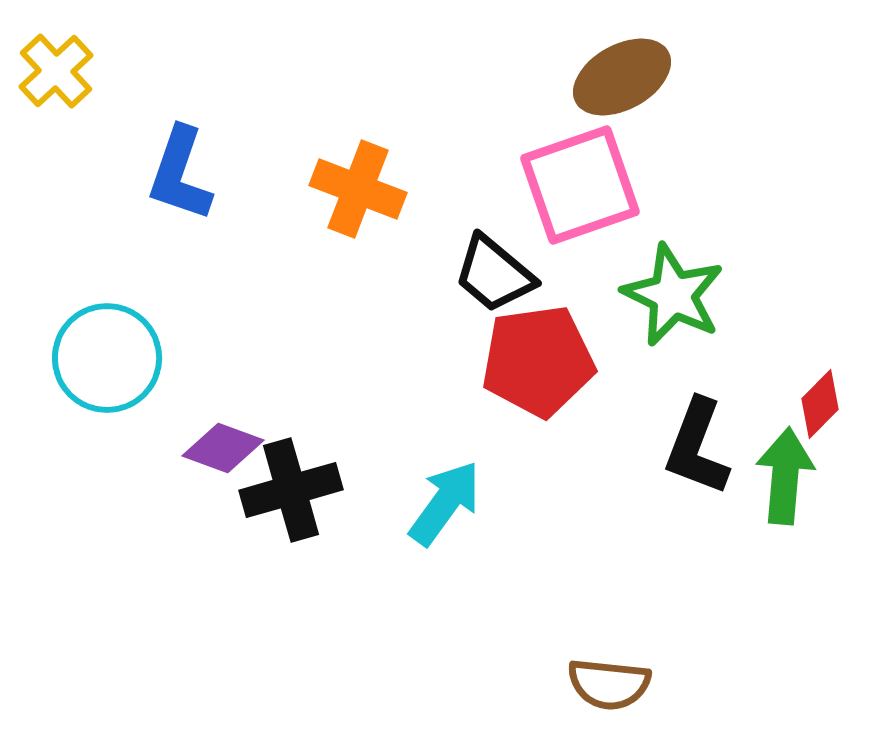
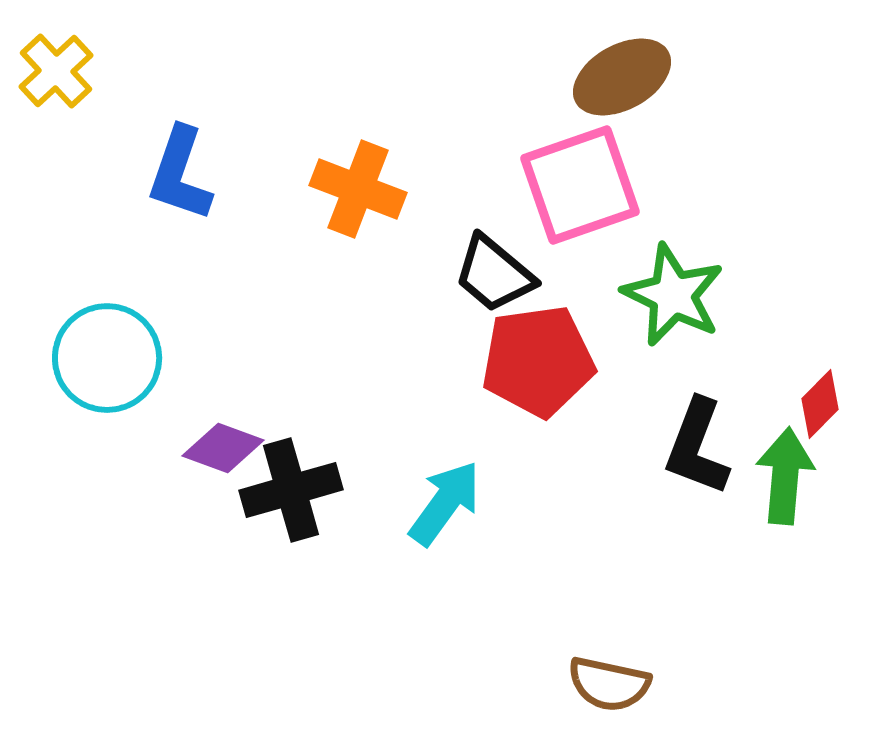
brown semicircle: rotated 6 degrees clockwise
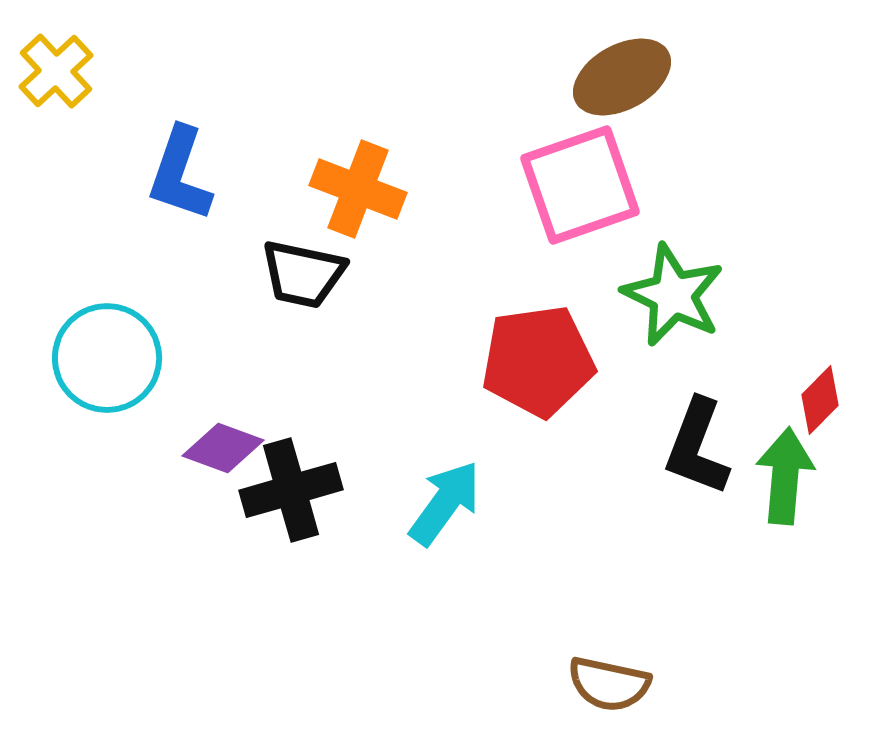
black trapezoid: moved 191 px left; rotated 28 degrees counterclockwise
red diamond: moved 4 px up
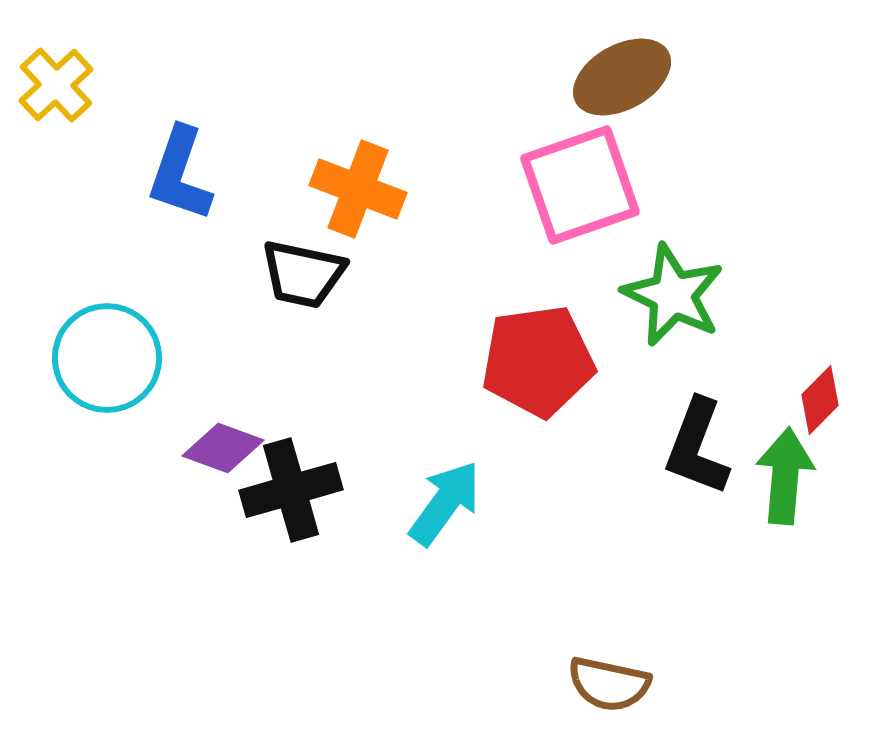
yellow cross: moved 14 px down
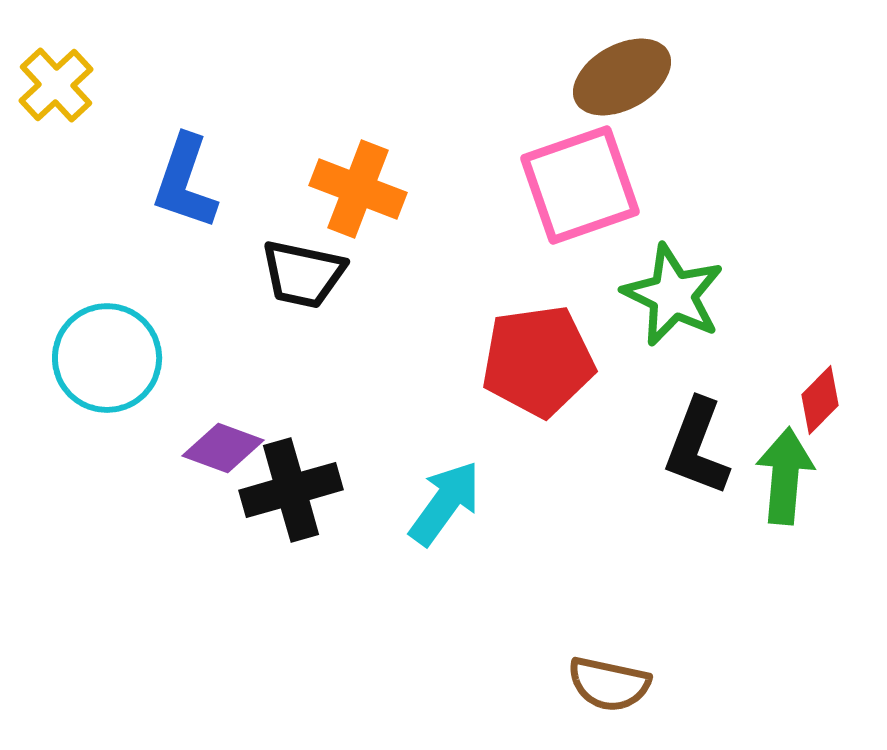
blue L-shape: moved 5 px right, 8 px down
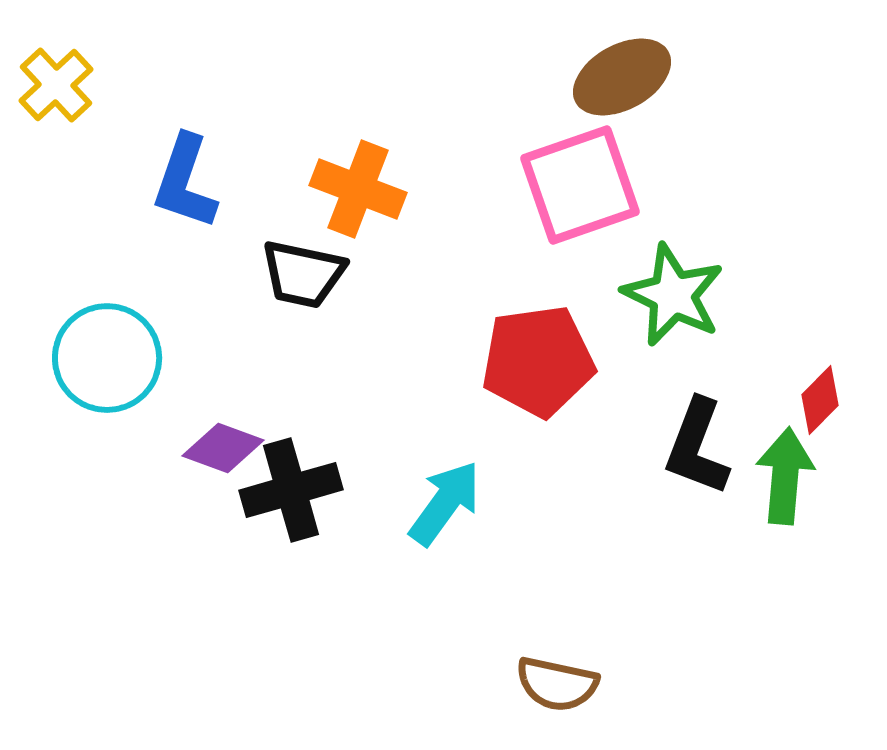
brown semicircle: moved 52 px left
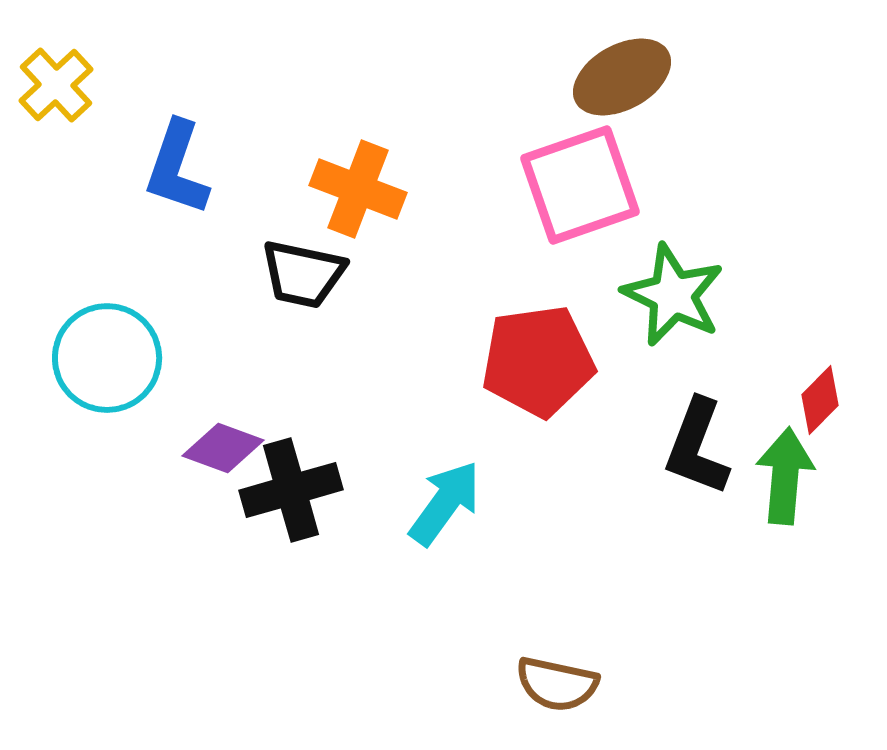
blue L-shape: moved 8 px left, 14 px up
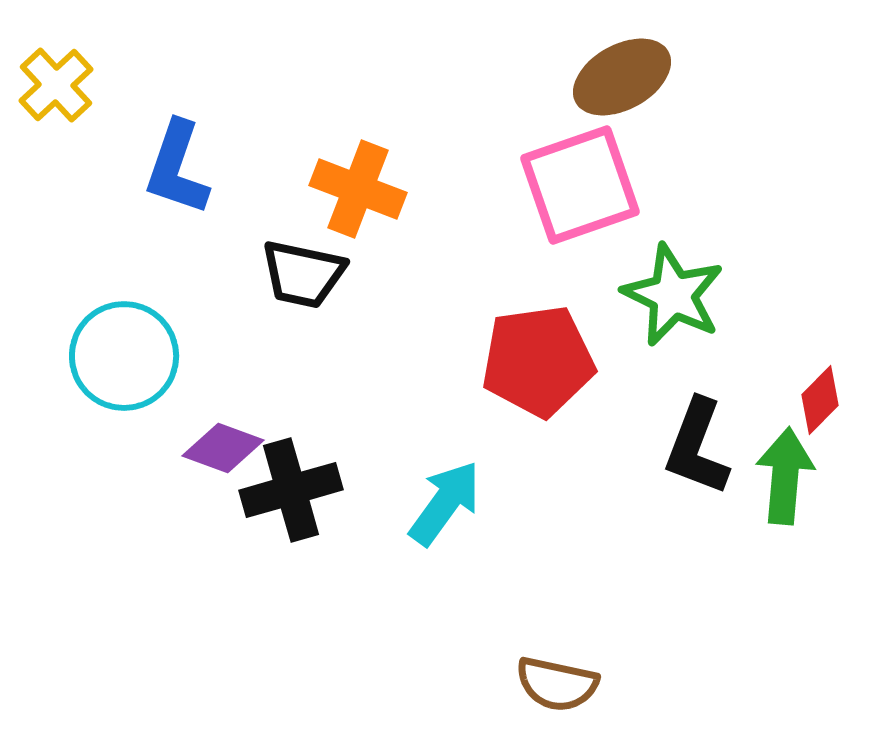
cyan circle: moved 17 px right, 2 px up
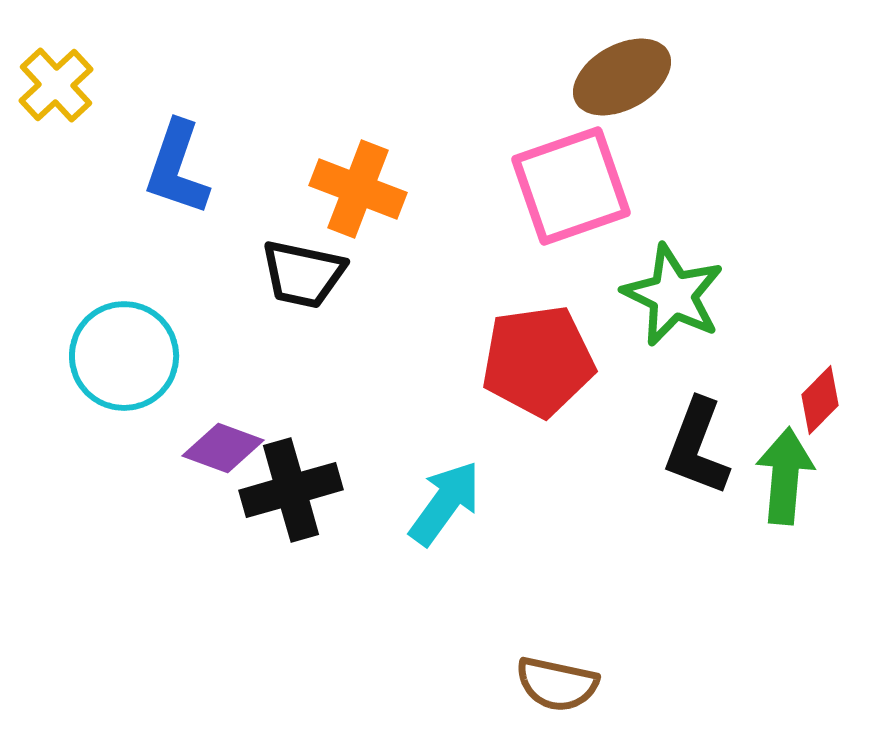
pink square: moved 9 px left, 1 px down
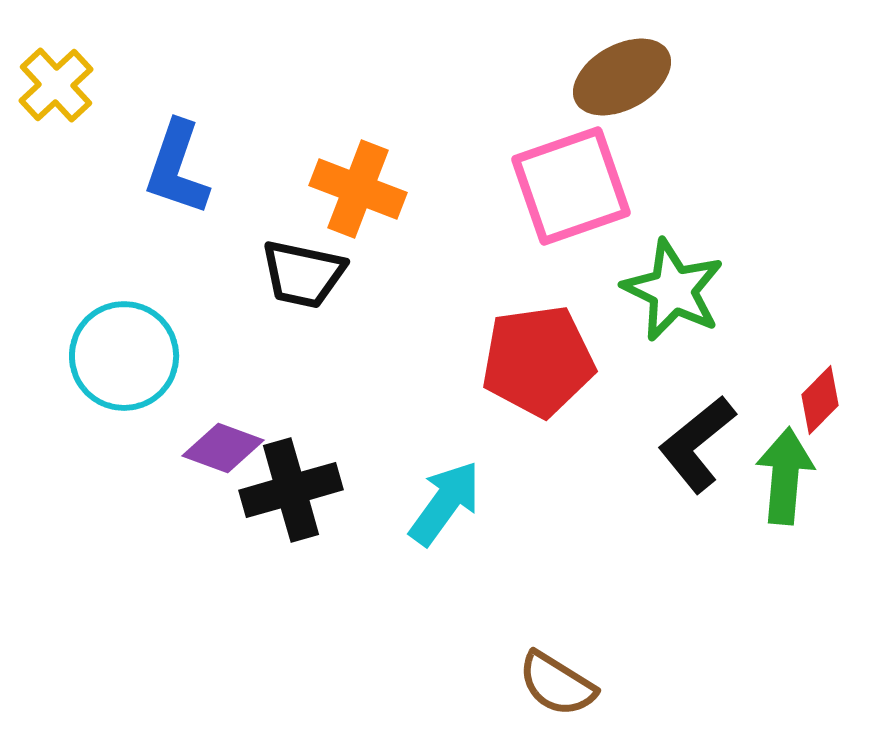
green star: moved 5 px up
black L-shape: moved 3 px up; rotated 30 degrees clockwise
brown semicircle: rotated 20 degrees clockwise
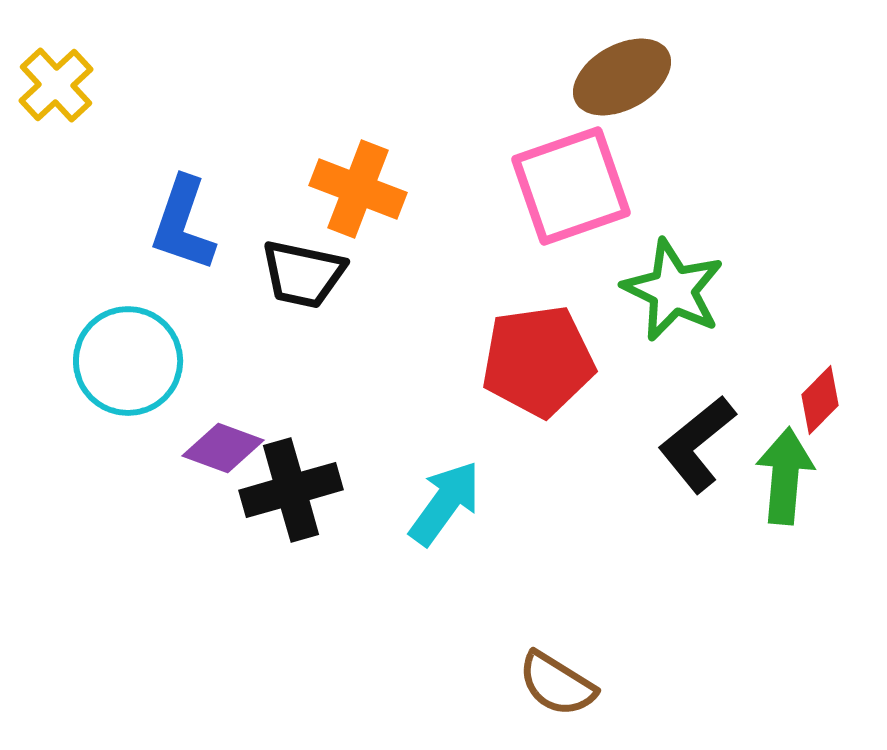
blue L-shape: moved 6 px right, 56 px down
cyan circle: moved 4 px right, 5 px down
